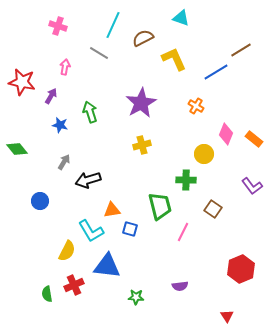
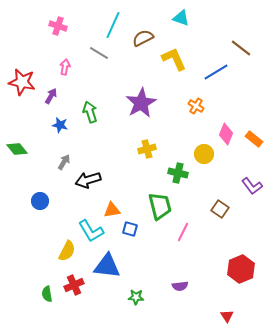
brown line: moved 2 px up; rotated 70 degrees clockwise
yellow cross: moved 5 px right, 4 px down
green cross: moved 8 px left, 7 px up; rotated 12 degrees clockwise
brown square: moved 7 px right
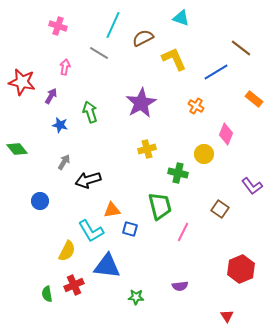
orange rectangle: moved 40 px up
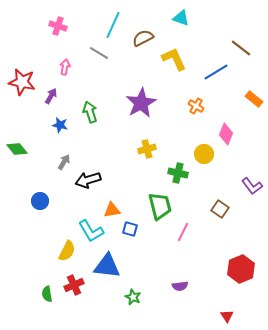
green star: moved 3 px left; rotated 21 degrees clockwise
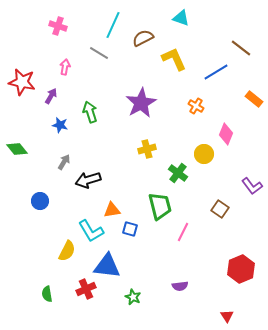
green cross: rotated 24 degrees clockwise
red cross: moved 12 px right, 4 px down
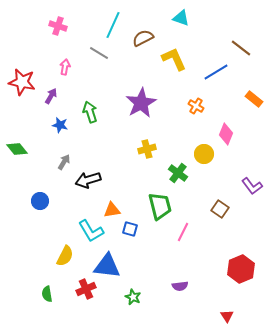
yellow semicircle: moved 2 px left, 5 px down
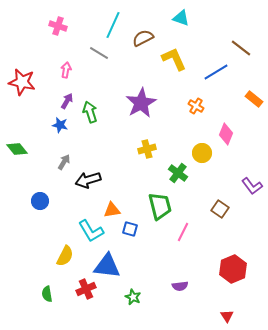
pink arrow: moved 1 px right, 3 px down
purple arrow: moved 16 px right, 5 px down
yellow circle: moved 2 px left, 1 px up
red hexagon: moved 8 px left
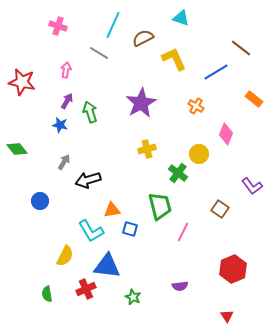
yellow circle: moved 3 px left, 1 px down
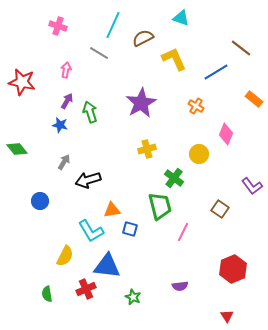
green cross: moved 4 px left, 5 px down
